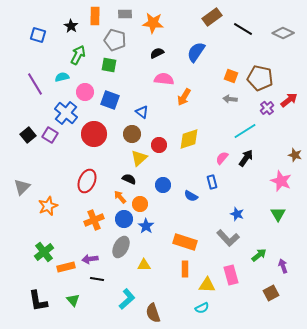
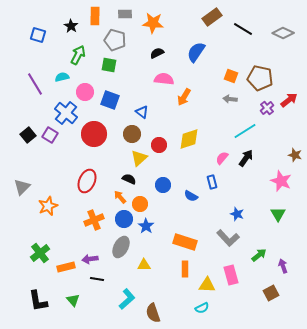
green cross at (44, 252): moved 4 px left, 1 px down
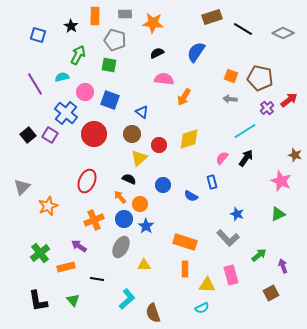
brown rectangle at (212, 17): rotated 18 degrees clockwise
green triangle at (278, 214): rotated 35 degrees clockwise
purple arrow at (90, 259): moved 11 px left, 13 px up; rotated 42 degrees clockwise
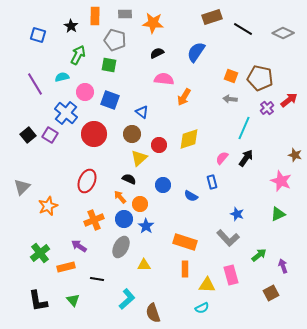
cyan line at (245, 131): moved 1 px left, 3 px up; rotated 35 degrees counterclockwise
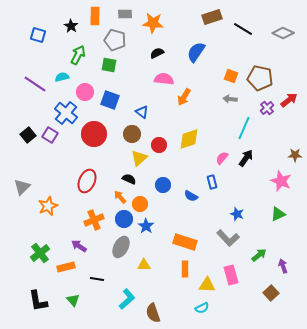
purple line at (35, 84): rotated 25 degrees counterclockwise
brown star at (295, 155): rotated 16 degrees counterclockwise
brown square at (271, 293): rotated 14 degrees counterclockwise
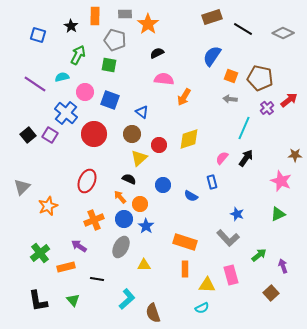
orange star at (153, 23): moved 5 px left, 1 px down; rotated 30 degrees clockwise
blue semicircle at (196, 52): moved 16 px right, 4 px down
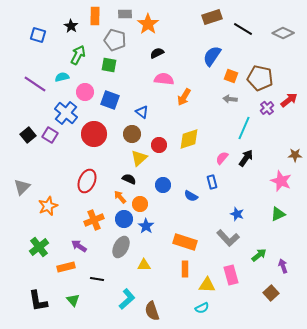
green cross at (40, 253): moved 1 px left, 6 px up
brown semicircle at (153, 313): moved 1 px left, 2 px up
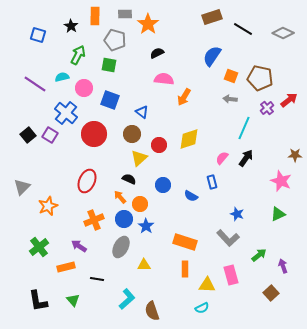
pink circle at (85, 92): moved 1 px left, 4 px up
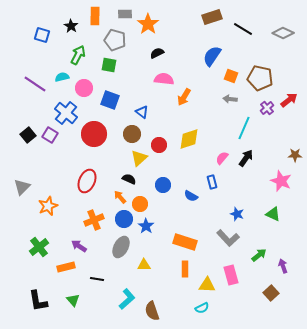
blue square at (38, 35): moved 4 px right
green triangle at (278, 214): moved 5 px left; rotated 49 degrees clockwise
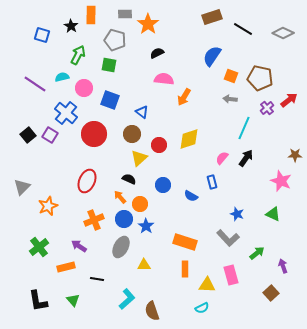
orange rectangle at (95, 16): moved 4 px left, 1 px up
green arrow at (259, 255): moved 2 px left, 2 px up
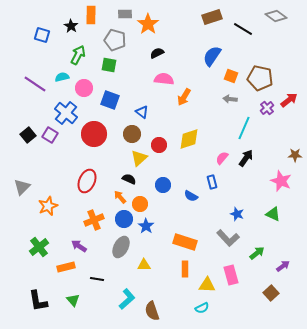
gray diamond at (283, 33): moved 7 px left, 17 px up; rotated 10 degrees clockwise
purple arrow at (283, 266): rotated 72 degrees clockwise
